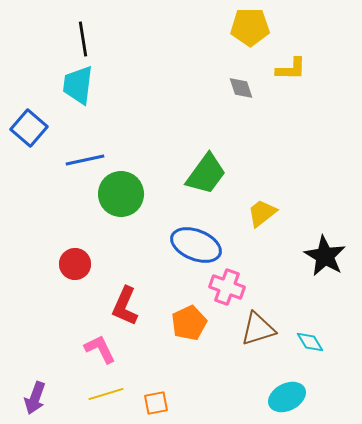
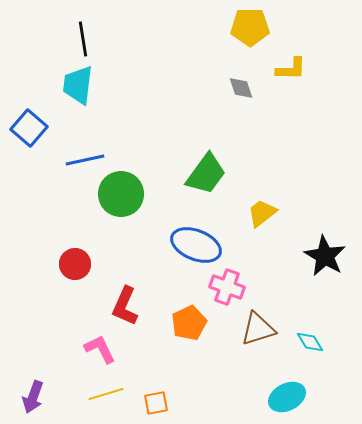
purple arrow: moved 2 px left, 1 px up
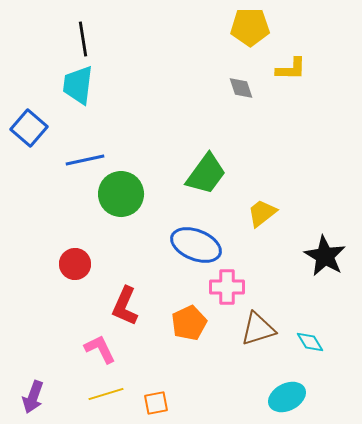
pink cross: rotated 20 degrees counterclockwise
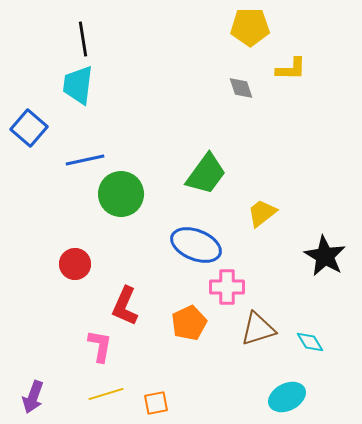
pink L-shape: moved 3 px up; rotated 36 degrees clockwise
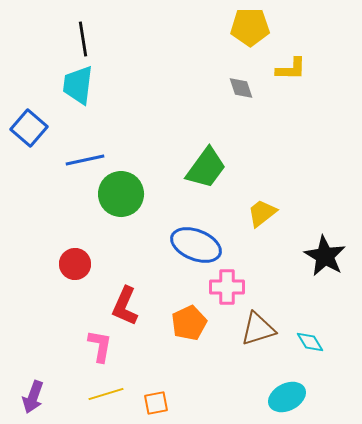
green trapezoid: moved 6 px up
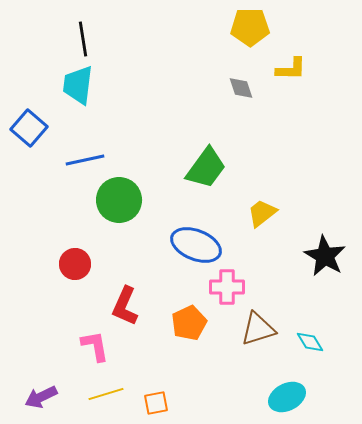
green circle: moved 2 px left, 6 px down
pink L-shape: moved 5 px left; rotated 20 degrees counterclockwise
purple arrow: moved 8 px right; rotated 44 degrees clockwise
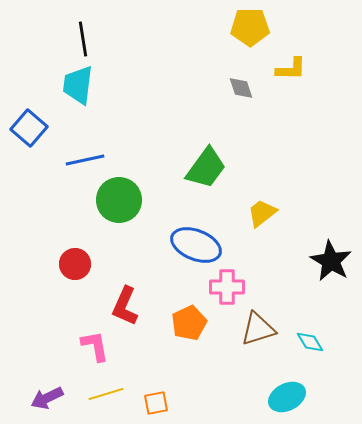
black star: moved 6 px right, 5 px down
purple arrow: moved 6 px right, 1 px down
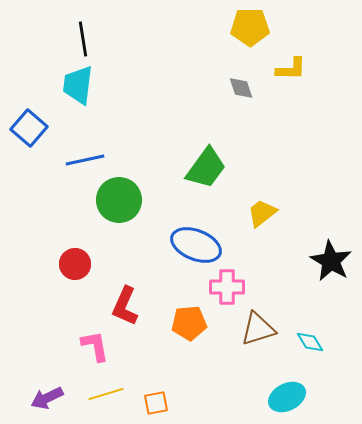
orange pentagon: rotated 20 degrees clockwise
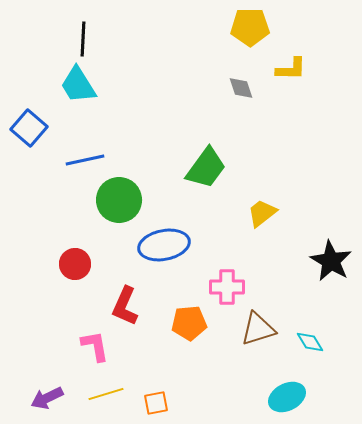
black line: rotated 12 degrees clockwise
cyan trapezoid: rotated 39 degrees counterclockwise
blue ellipse: moved 32 px left; rotated 33 degrees counterclockwise
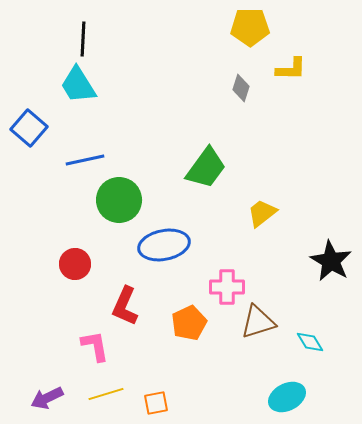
gray diamond: rotated 36 degrees clockwise
orange pentagon: rotated 20 degrees counterclockwise
brown triangle: moved 7 px up
